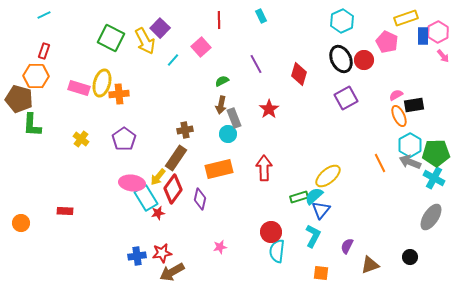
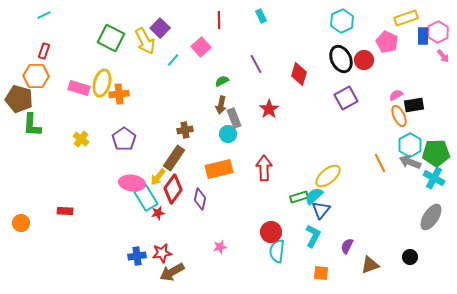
brown rectangle at (176, 158): moved 2 px left
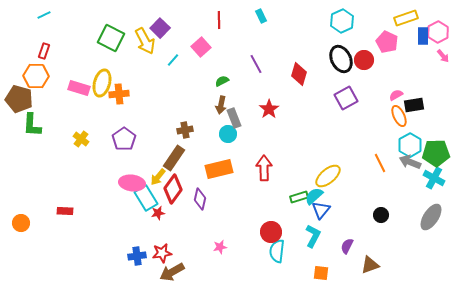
black circle at (410, 257): moved 29 px left, 42 px up
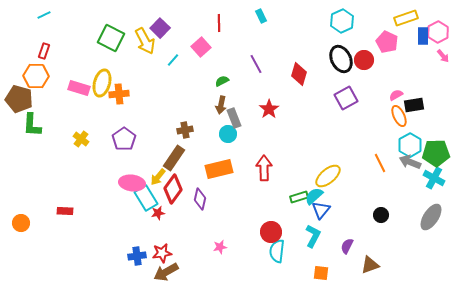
red line at (219, 20): moved 3 px down
brown arrow at (172, 272): moved 6 px left
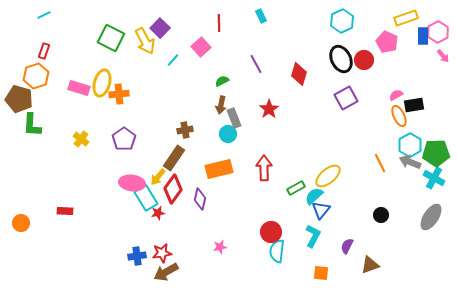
orange hexagon at (36, 76): rotated 20 degrees counterclockwise
green rectangle at (299, 197): moved 3 px left, 9 px up; rotated 12 degrees counterclockwise
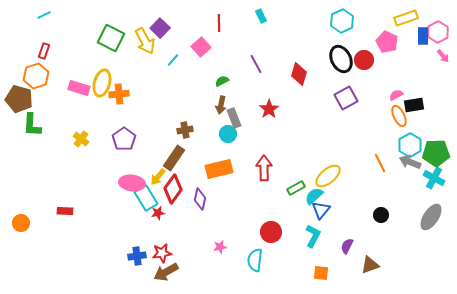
cyan semicircle at (277, 251): moved 22 px left, 9 px down
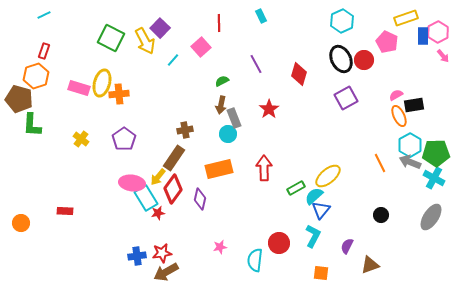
red circle at (271, 232): moved 8 px right, 11 px down
